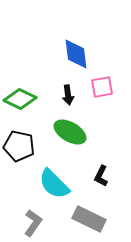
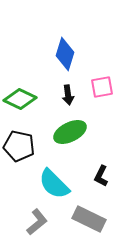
blue diamond: moved 11 px left; rotated 24 degrees clockwise
green ellipse: rotated 56 degrees counterclockwise
gray L-shape: moved 4 px right, 1 px up; rotated 16 degrees clockwise
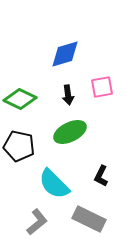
blue diamond: rotated 56 degrees clockwise
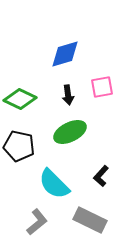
black L-shape: rotated 15 degrees clockwise
gray rectangle: moved 1 px right, 1 px down
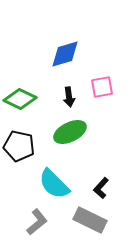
black arrow: moved 1 px right, 2 px down
black L-shape: moved 12 px down
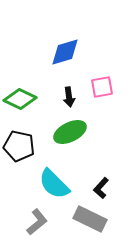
blue diamond: moved 2 px up
gray rectangle: moved 1 px up
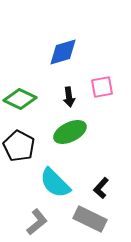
blue diamond: moved 2 px left
black pentagon: rotated 16 degrees clockwise
cyan semicircle: moved 1 px right, 1 px up
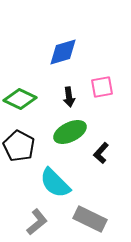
black L-shape: moved 35 px up
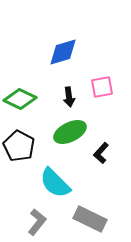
gray L-shape: rotated 12 degrees counterclockwise
